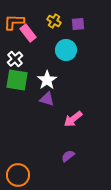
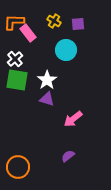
orange circle: moved 8 px up
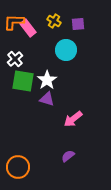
pink rectangle: moved 5 px up
green square: moved 6 px right, 1 px down
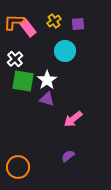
yellow cross: rotated 24 degrees clockwise
cyan circle: moved 1 px left, 1 px down
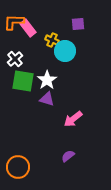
yellow cross: moved 2 px left, 19 px down; rotated 32 degrees counterclockwise
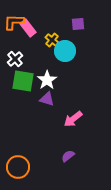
yellow cross: rotated 16 degrees clockwise
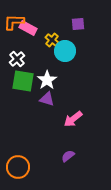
pink rectangle: rotated 24 degrees counterclockwise
white cross: moved 2 px right
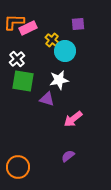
pink rectangle: rotated 54 degrees counterclockwise
white star: moved 12 px right; rotated 24 degrees clockwise
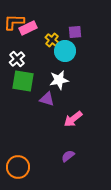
purple square: moved 3 px left, 8 px down
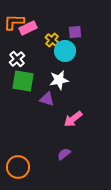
purple semicircle: moved 4 px left, 2 px up
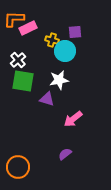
orange L-shape: moved 3 px up
yellow cross: rotated 24 degrees counterclockwise
white cross: moved 1 px right, 1 px down
purple semicircle: moved 1 px right
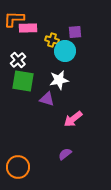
pink rectangle: rotated 24 degrees clockwise
